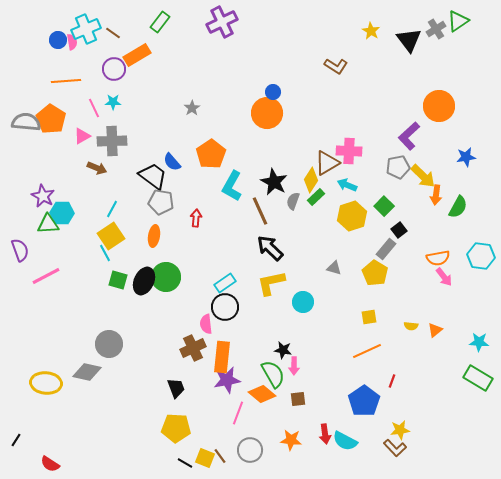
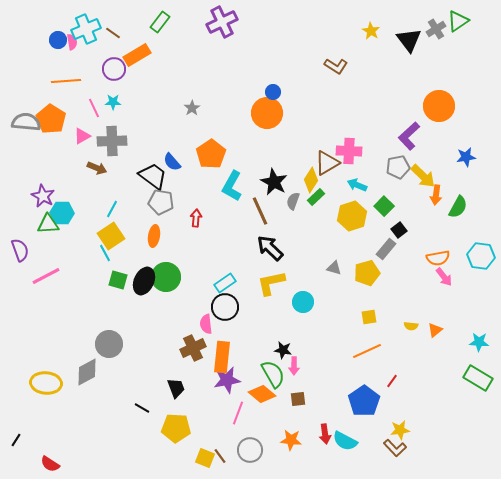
cyan arrow at (347, 185): moved 10 px right
yellow pentagon at (375, 273): moved 8 px left; rotated 25 degrees clockwise
gray diamond at (87, 372): rotated 40 degrees counterclockwise
red line at (392, 381): rotated 16 degrees clockwise
black line at (185, 463): moved 43 px left, 55 px up
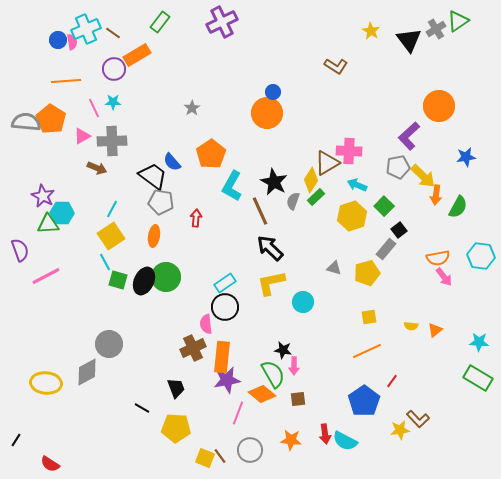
cyan line at (105, 253): moved 9 px down
brown L-shape at (395, 448): moved 23 px right, 29 px up
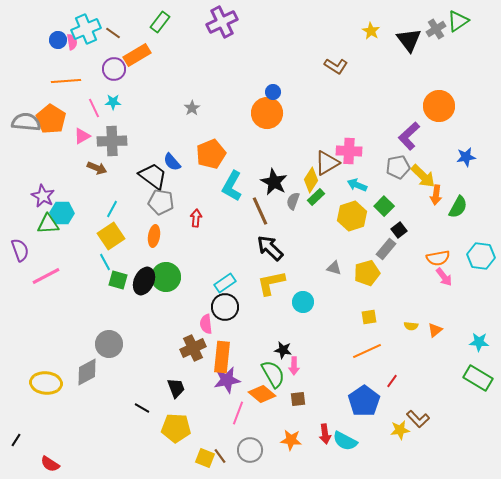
orange pentagon at (211, 154): rotated 12 degrees clockwise
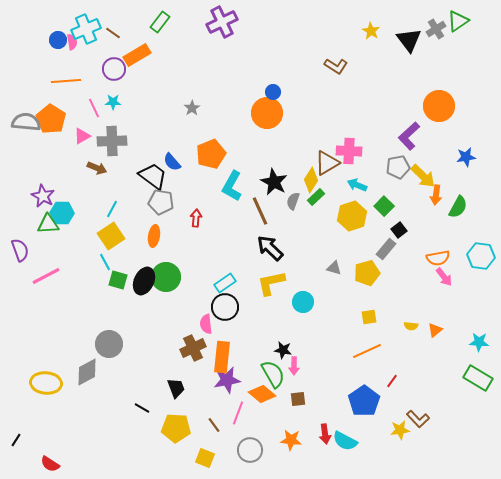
brown line at (220, 456): moved 6 px left, 31 px up
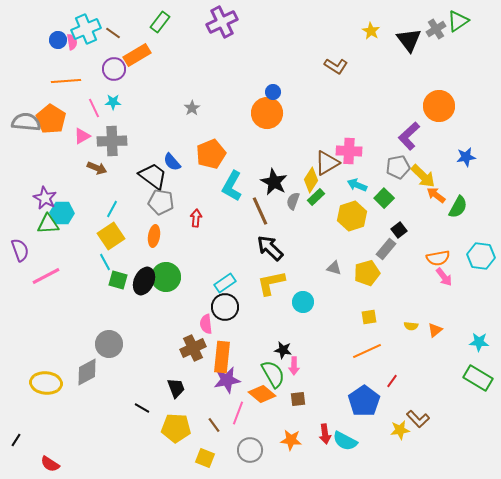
orange arrow at (436, 195): rotated 120 degrees clockwise
purple star at (43, 196): moved 2 px right, 2 px down
green square at (384, 206): moved 8 px up
